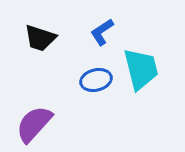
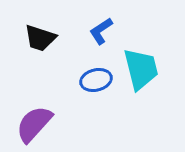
blue L-shape: moved 1 px left, 1 px up
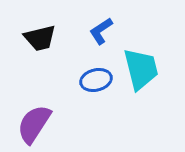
black trapezoid: rotated 32 degrees counterclockwise
purple semicircle: rotated 9 degrees counterclockwise
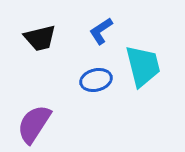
cyan trapezoid: moved 2 px right, 3 px up
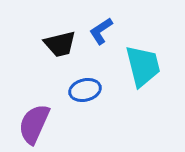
black trapezoid: moved 20 px right, 6 px down
blue ellipse: moved 11 px left, 10 px down
purple semicircle: rotated 9 degrees counterclockwise
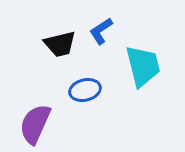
purple semicircle: moved 1 px right
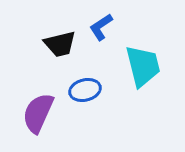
blue L-shape: moved 4 px up
purple semicircle: moved 3 px right, 11 px up
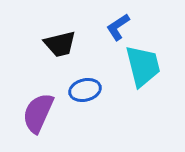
blue L-shape: moved 17 px right
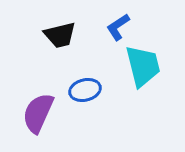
black trapezoid: moved 9 px up
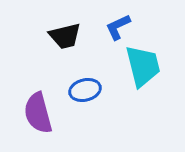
blue L-shape: rotated 8 degrees clockwise
black trapezoid: moved 5 px right, 1 px down
purple semicircle: rotated 39 degrees counterclockwise
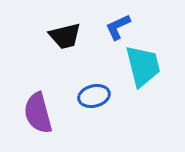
blue ellipse: moved 9 px right, 6 px down
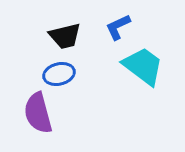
cyan trapezoid: rotated 39 degrees counterclockwise
blue ellipse: moved 35 px left, 22 px up
